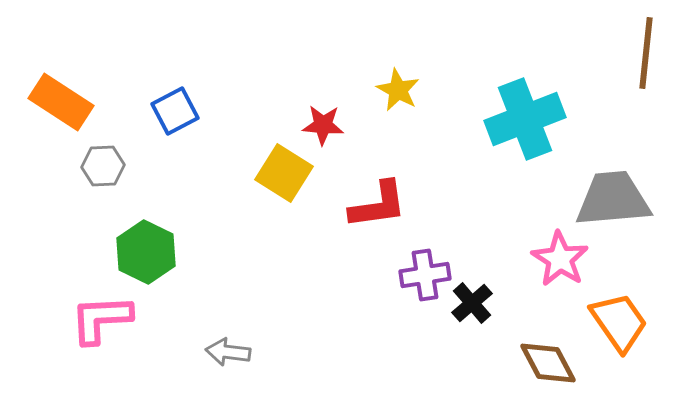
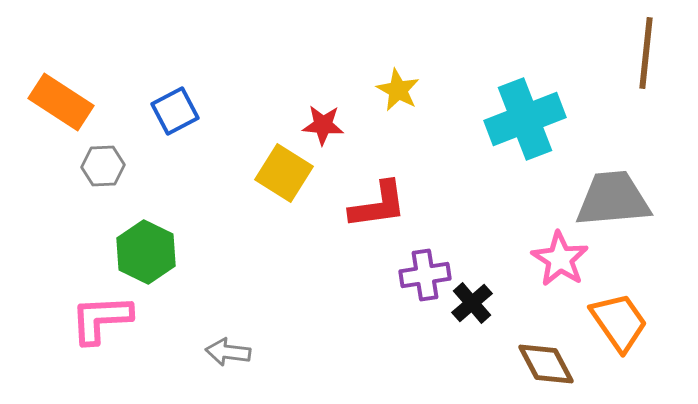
brown diamond: moved 2 px left, 1 px down
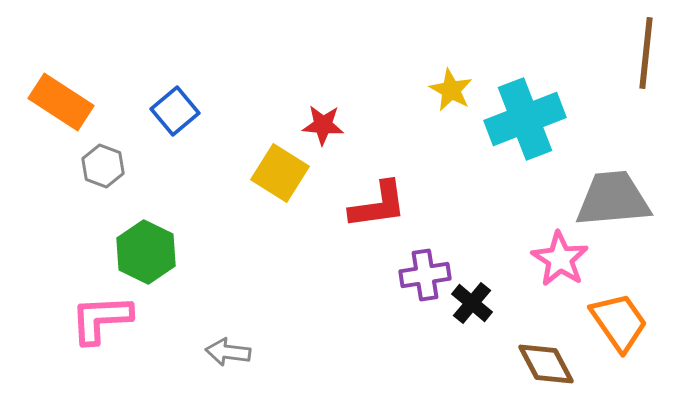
yellow star: moved 53 px right
blue square: rotated 12 degrees counterclockwise
gray hexagon: rotated 24 degrees clockwise
yellow square: moved 4 px left
black cross: rotated 9 degrees counterclockwise
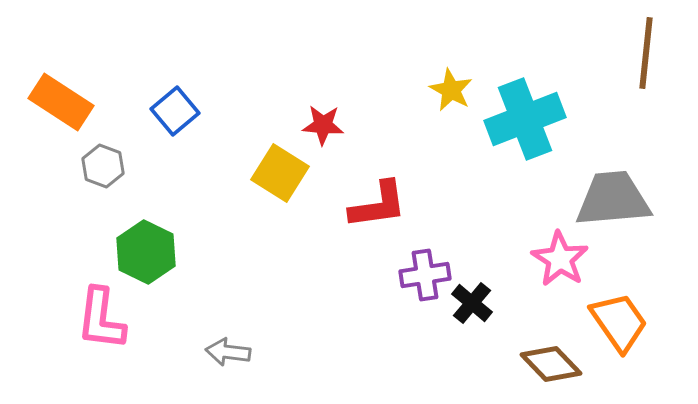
pink L-shape: rotated 80 degrees counterclockwise
brown diamond: moved 5 px right; rotated 16 degrees counterclockwise
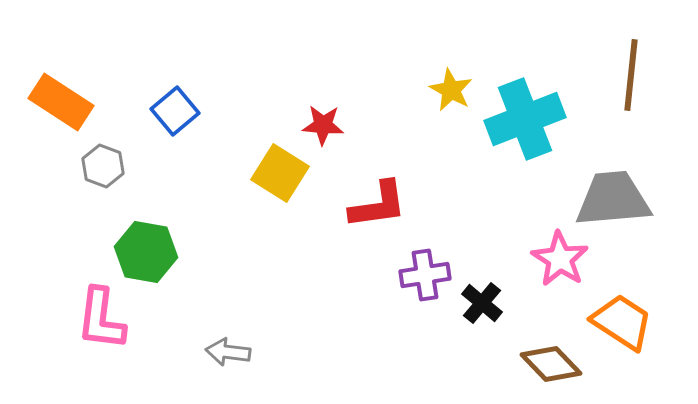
brown line: moved 15 px left, 22 px down
green hexagon: rotated 16 degrees counterclockwise
black cross: moved 10 px right
orange trapezoid: moved 3 px right; rotated 22 degrees counterclockwise
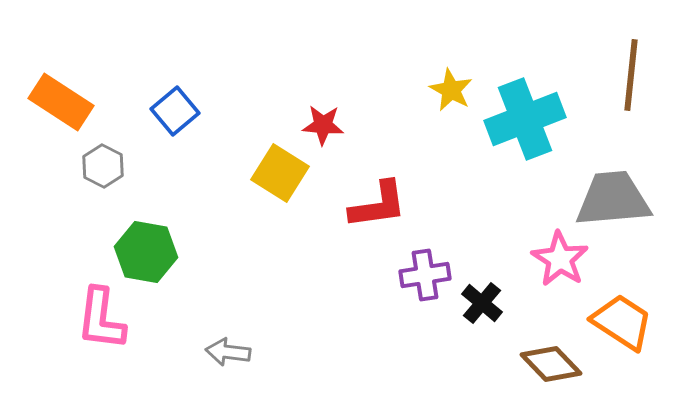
gray hexagon: rotated 6 degrees clockwise
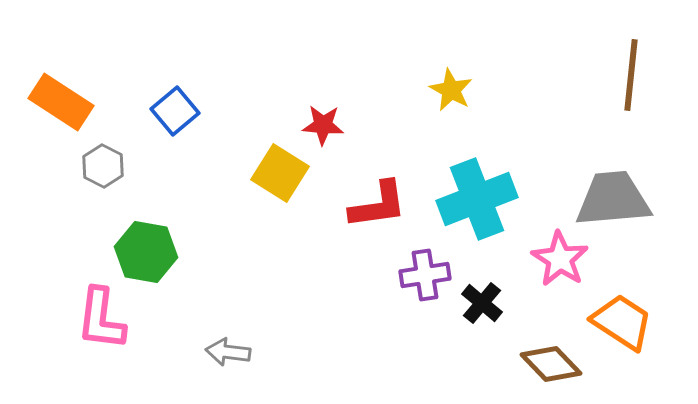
cyan cross: moved 48 px left, 80 px down
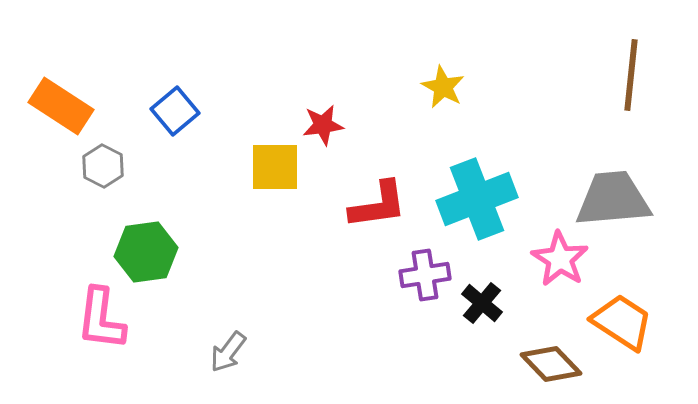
yellow star: moved 8 px left, 3 px up
orange rectangle: moved 4 px down
red star: rotated 12 degrees counterclockwise
yellow square: moved 5 px left, 6 px up; rotated 32 degrees counterclockwise
green hexagon: rotated 18 degrees counterclockwise
gray arrow: rotated 60 degrees counterclockwise
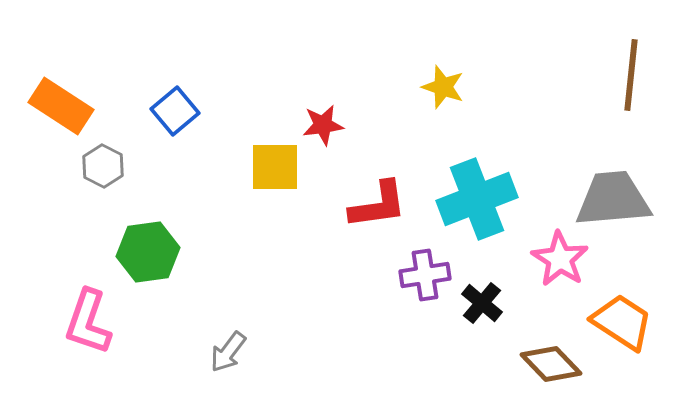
yellow star: rotated 9 degrees counterclockwise
green hexagon: moved 2 px right
pink L-shape: moved 13 px left, 3 px down; rotated 12 degrees clockwise
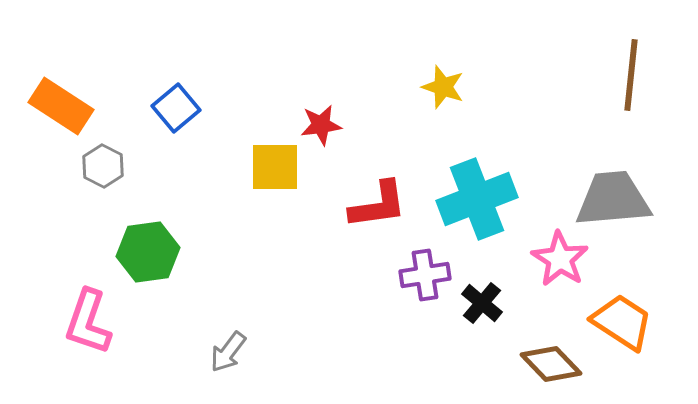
blue square: moved 1 px right, 3 px up
red star: moved 2 px left
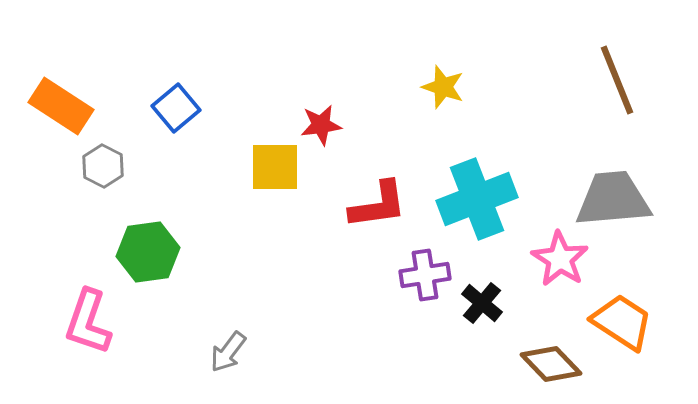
brown line: moved 14 px left, 5 px down; rotated 28 degrees counterclockwise
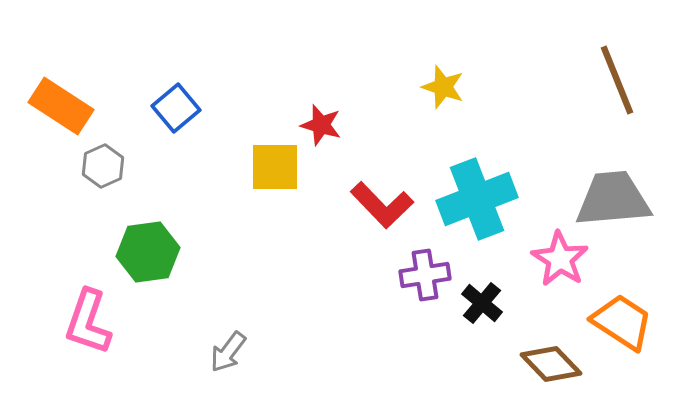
red star: rotated 24 degrees clockwise
gray hexagon: rotated 9 degrees clockwise
red L-shape: moved 4 px right; rotated 54 degrees clockwise
